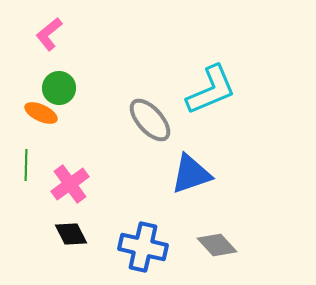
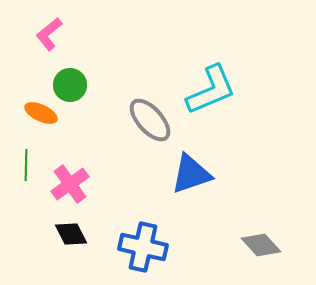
green circle: moved 11 px right, 3 px up
gray diamond: moved 44 px right
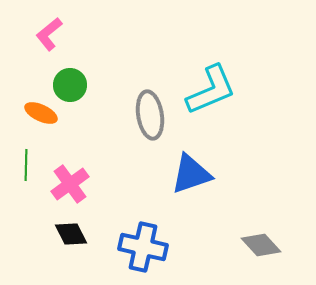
gray ellipse: moved 5 px up; rotated 33 degrees clockwise
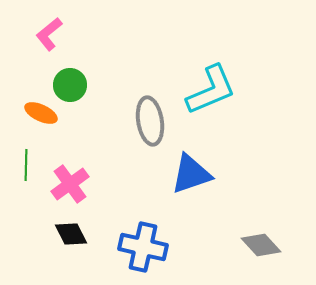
gray ellipse: moved 6 px down
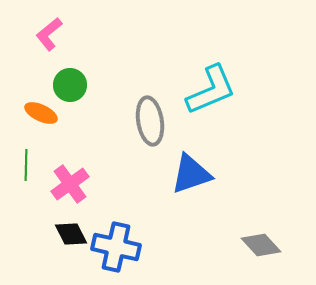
blue cross: moved 27 px left
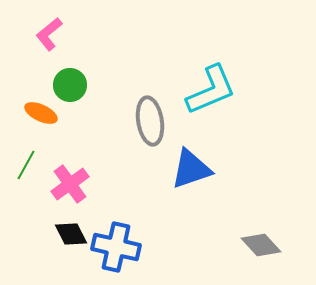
green line: rotated 28 degrees clockwise
blue triangle: moved 5 px up
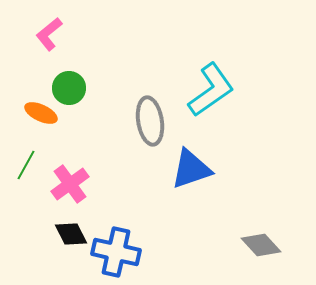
green circle: moved 1 px left, 3 px down
cyan L-shape: rotated 12 degrees counterclockwise
blue cross: moved 5 px down
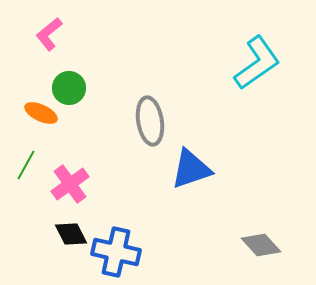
cyan L-shape: moved 46 px right, 27 px up
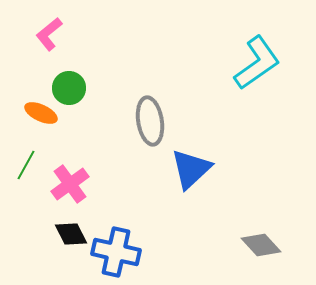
blue triangle: rotated 24 degrees counterclockwise
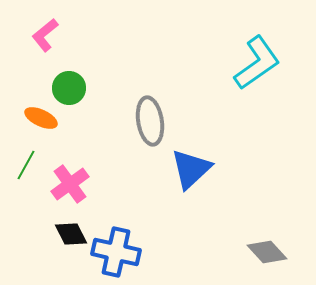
pink L-shape: moved 4 px left, 1 px down
orange ellipse: moved 5 px down
gray diamond: moved 6 px right, 7 px down
